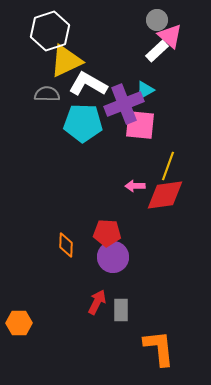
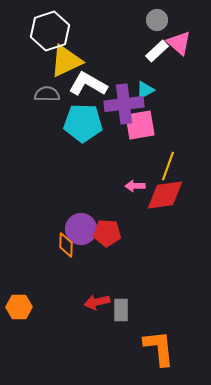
pink triangle: moved 9 px right, 7 px down
purple cross: rotated 15 degrees clockwise
pink square: rotated 16 degrees counterclockwise
purple circle: moved 32 px left, 28 px up
red arrow: rotated 130 degrees counterclockwise
orange hexagon: moved 16 px up
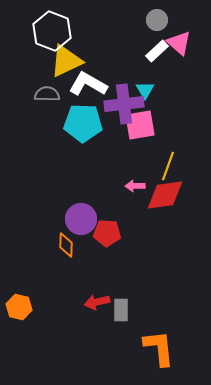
white hexagon: moved 2 px right; rotated 21 degrees counterclockwise
cyan triangle: rotated 30 degrees counterclockwise
purple circle: moved 10 px up
orange hexagon: rotated 15 degrees clockwise
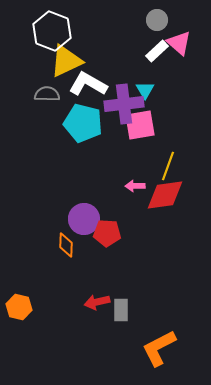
cyan pentagon: rotated 12 degrees clockwise
purple circle: moved 3 px right
orange L-shape: rotated 111 degrees counterclockwise
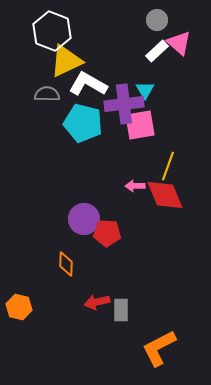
red diamond: rotated 75 degrees clockwise
orange diamond: moved 19 px down
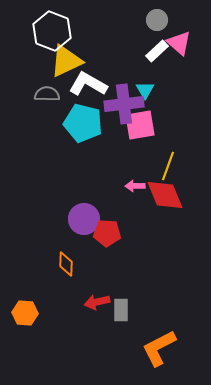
orange hexagon: moved 6 px right, 6 px down; rotated 10 degrees counterclockwise
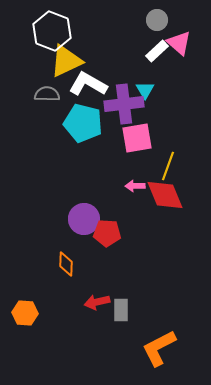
pink square: moved 3 px left, 13 px down
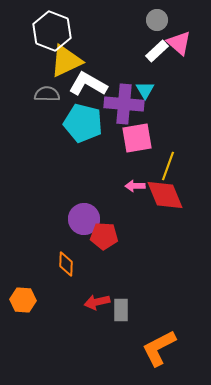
purple cross: rotated 12 degrees clockwise
red pentagon: moved 3 px left, 3 px down
orange hexagon: moved 2 px left, 13 px up
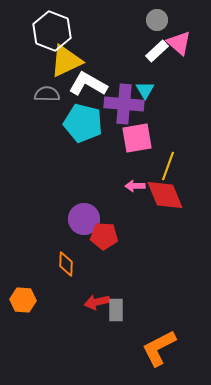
gray rectangle: moved 5 px left
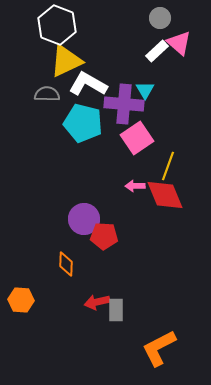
gray circle: moved 3 px right, 2 px up
white hexagon: moved 5 px right, 6 px up
pink square: rotated 24 degrees counterclockwise
orange hexagon: moved 2 px left
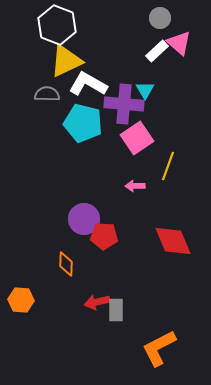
red diamond: moved 8 px right, 46 px down
